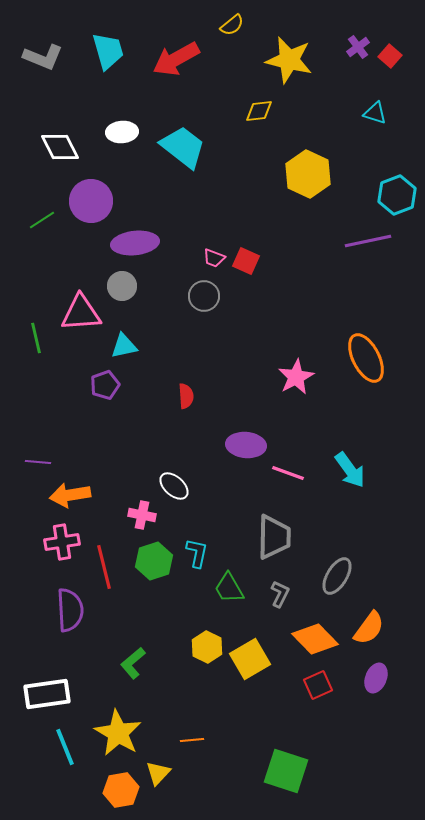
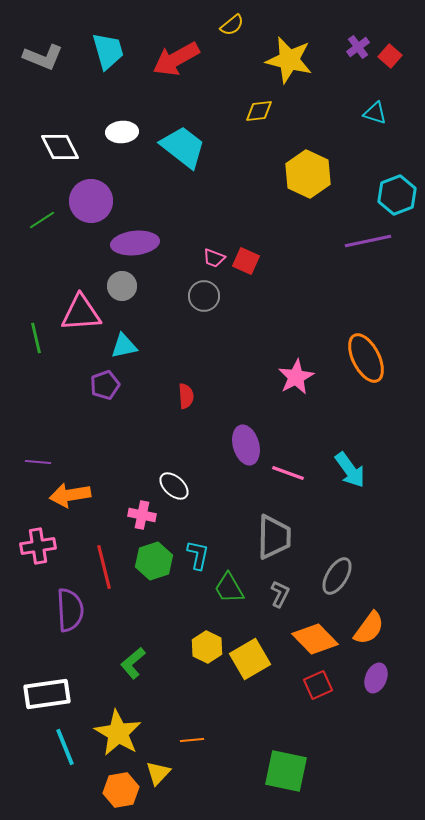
purple ellipse at (246, 445): rotated 69 degrees clockwise
pink cross at (62, 542): moved 24 px left, 4 px down
cyan L-shape at (197, 553): moved 1 px right, 2 px down
green square at (286, 771): rotated 6 degrees counterclockwise
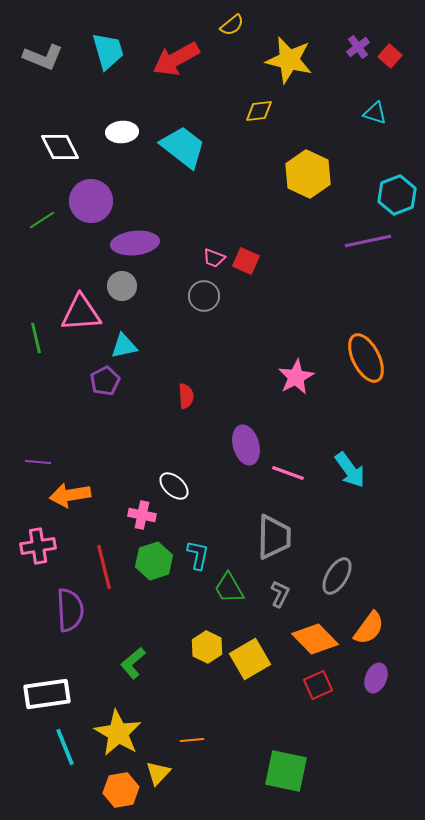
purple pentagon at (105, 385): moved 4 px up; rotated 8 degrees counterclockwise
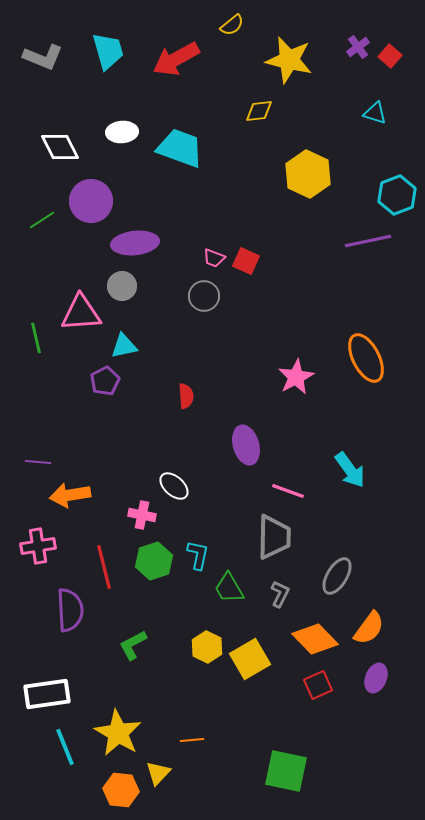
cyan trapezoid at (183, 147): moved 3 px left, 1 px down; rotated 18 degrees counterclockwise
pink line at (288, 473): moved 18 px down
green L-shape at (133, 663): moved 18 px up; rotated 12 degrees clockwise
orange hexagon at (121, 790): rotated 16 degrees clockwise
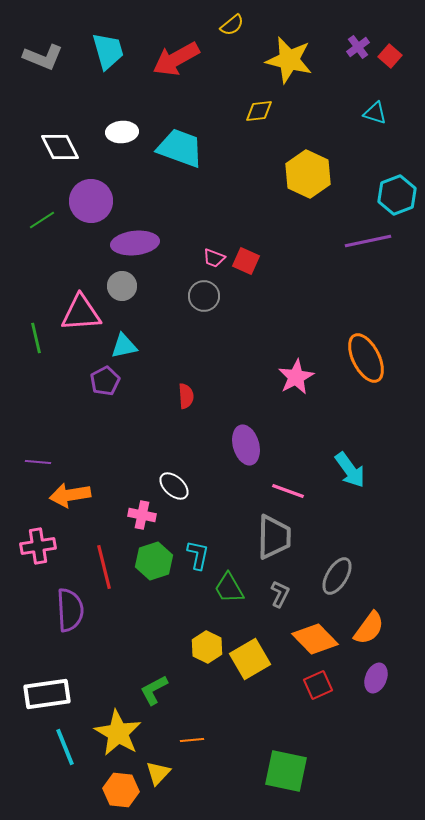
green L-shape at (133, 645): moved 21 px right, 45 px down
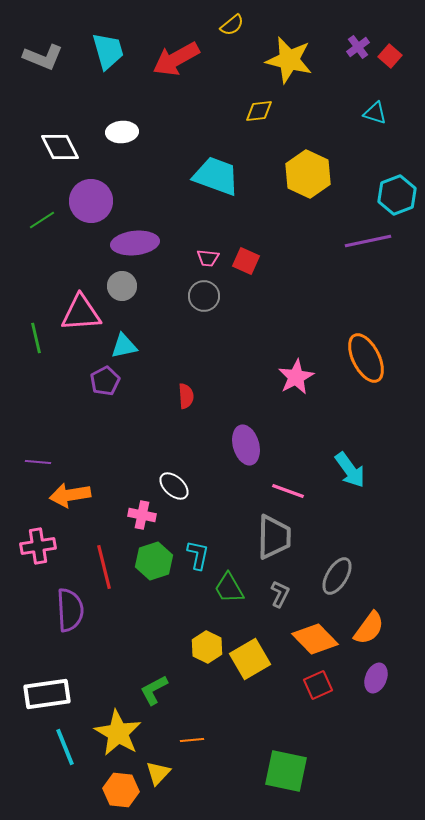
cyan trapezoid at (180, 148): moved 36 px right, 28 px down
pink trapezoid at (214, 258): moved 6 px left; rotated 15 degrees counterclockwise
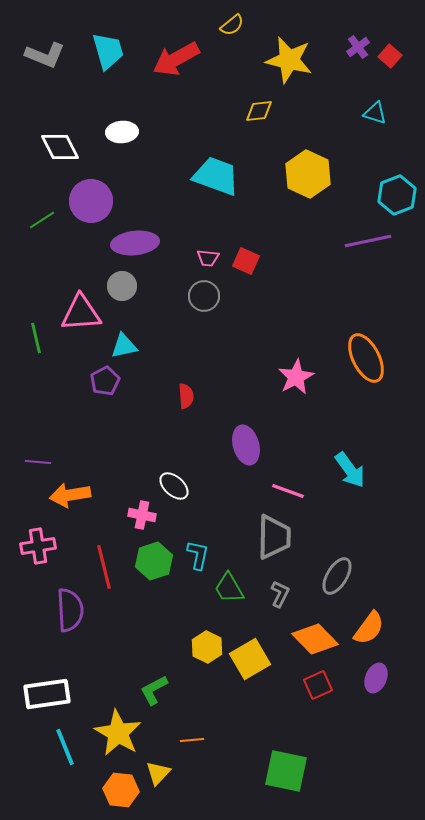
gray L-shape at (43, 57): moved 2 px right, 2 px up
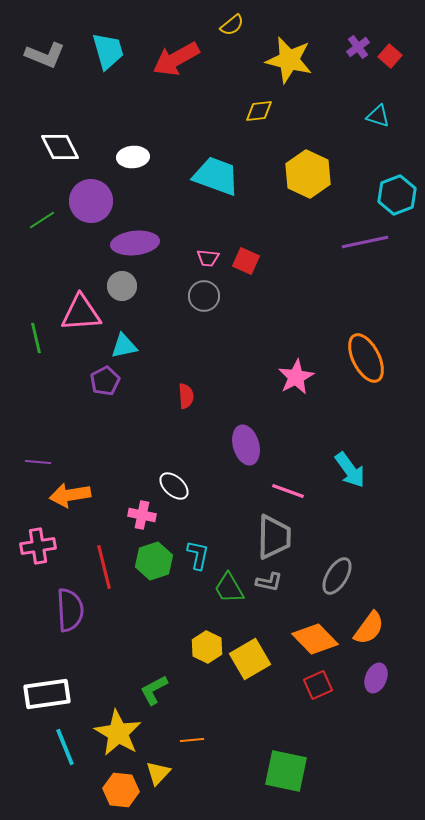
cyan triangle at (375, 113): moved 3 px right, 3 px down
white ellipse at (122, 132): moved 11 px right, 25 px down
purple line at (368, 241): moved 3 px left, 1 px down
gray L-shape at (280, 594): moved 11 px left, 12 px up; rotated 76 degrees clockwise
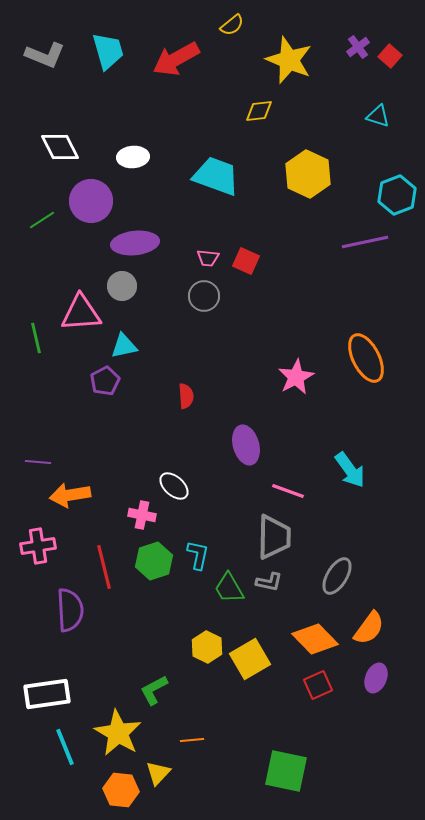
yellow star at (289, 60): rotated 9 degrees clockwise
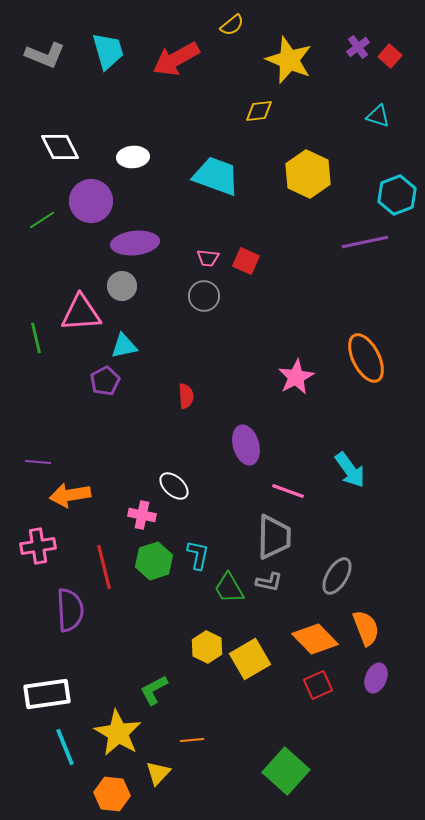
orange semicircle at (369, 628): moved 3 px left; rotated 57 degrees counterclockwise
green square at (286, 771): rotated 30 degrees clockwise
orange hexagon at (121, 790): moved 9 px left, 4 px down
